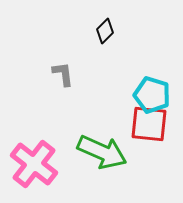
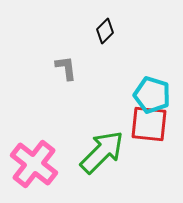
gray L-shape: moved 3 px right, 6 px up
green arrow: rotated 69 degrees counterclockwise
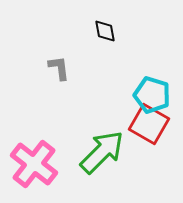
black diamond: rotated 55 degrees counterclockwise
gray L-shape: moved 7 px left
red square: rotated 24 degrees clockwise
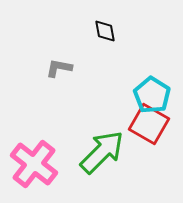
gray L-shape: rotated 72 degrees counterclockwise
cyan pentagon: rotated 15 degrees clockwise
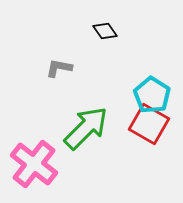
black diamond: rotated 25 degrees counterclockwise
green arrow: moved 16 px left, 24 px up
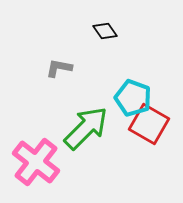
cyan pentagon: moved 19 px left, 3 px down; rotated 12 degrees counterclockwise
pink cross: moved 2 px right, 2 px up
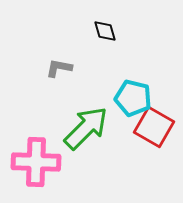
black diamond: rotated 20 degrees clockwise
cyan pentagon: rotated 6 degrees counterclockwise
red square: moved 5 px right, 3 px down
pink cross: rotated 36 degrees counterclockwise
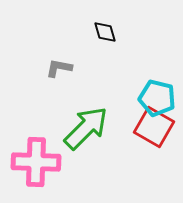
black diamond: moved 1 px down
cyan pentagon: moved 24 px right
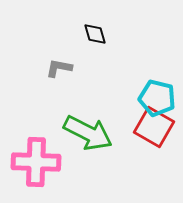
black diamond: moved 10 px left, 2 px down
green arrow: moved 2 px right, 5 px down; rotated 72 degrees clockwise
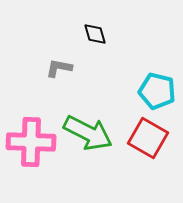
cyan pentagon: moved 7 px up
red square: moved 6 px left, 11 px down
pink cross: moved 5 px left, 20 px up
